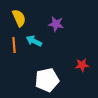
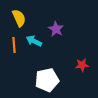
purple star: moved 5 px down; rotated 21 degrees clockwise
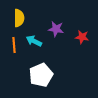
yellow semicircle: rotated 24 degrees clockwise
purple star: rotated 21 degrees counterclockwise
red star: moved 28 px up; rotated 16 degrees clockwise
white pentagon: moved 6 px left, 5 px up; rotated 10 degrees counterclockwise
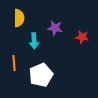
purple star: moved 1 px left, 1 px up
cyan arrow: rotated 119 degrees counterclockwise
orange line: moved 18 px down
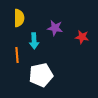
orange line: moved 3 px right, 8 px up
white pentagon: rotated 10 degrees clockwise
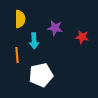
yellow semicircle: moved 1 px right, 1 px down
